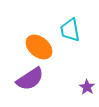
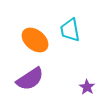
orange ellipse: moved 4 px left, 7 px up
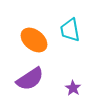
orange ellipse: moved 1 px left
purple star: moved 14 px left, 1 px down
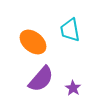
orange ellipse: moved 1 px left, 2 px down
purple semicircle: moved 11 px right; rotated 16 degrees counterclockwise
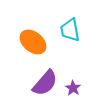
purple semicircle: moved 4 px right, 4 px down
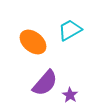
cyan trapezoid: rotated 70 degrees clockwise
purple star: moved 3 px left, 7 px down
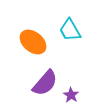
cyan trapezoid: rotated 90 degrees counterclockwise
purple star: moved 1 px right
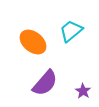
cyan trapezoid: moved 1 px right, 1 px down; rotated 80 degrees clockwise
purple star: moved 12 px right, 4 px up
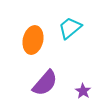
cyan trapezoid: moved 1 px left, 3 px up
orange ellipse: moved 2 px up; rotated 64 degrees clockwise
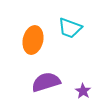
cyan trapezoid: rotated 120 degrees counterclockwise
purple semicircle: moved 1 px right, 1 px up; rotated 148 degrees counterclockwise
